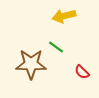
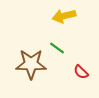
green line: moved 1 px right, 1 px down
red semicircle: moved 1 px left
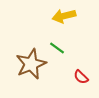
brown star: rotated 24 degrees counterclockwise
red semicircle: moved 5 px down
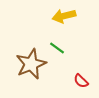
red semicircle: moved 4 px down
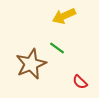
yellow arrow: rotated 10 degrees counterclockwise
red semicircle: moved 1 px left, 1 px down
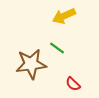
brown star: rotated 16 degrees clockwise
red semicircle: moved 7 px left, 2 px down
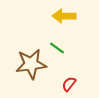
yellow arrow: rotated 25 degrees clockwise
red semicircle: moved 4 px left; rotated 84 degrees clockwise
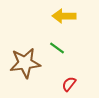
brown star: moved 6 px left, 1 px up
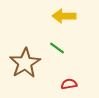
brown star: rotated 24 degrees counterclockwise
red semicircle: rotated 42 degrees clockwise
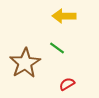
red semicircle: moved 2 px left; rotated 21 degrees counterclockwise
